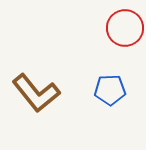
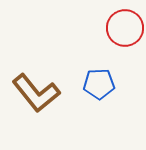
blue pentagon: moved 11 px left, 6 px up
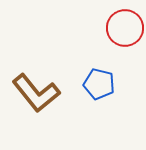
blue pentagon: rotated 16 degrees clockwise
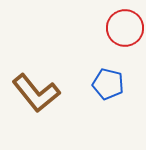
blue pentagon: moved 9 px right
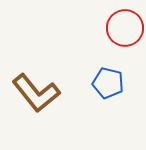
blue pentagon: moved 1 px up
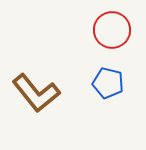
red circle: moved 13 px left, 2 px down
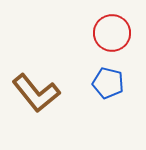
red circle: moved 3 px down
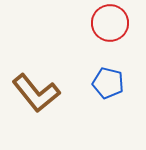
red circle: moved 2 px left, 10 px up
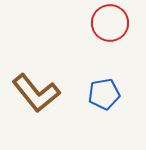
blue pentagon: moved 4 px left, 11 px down; rotated 24 degrees counterclockwise
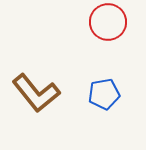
red circle: moved 2 px left, 1 px up
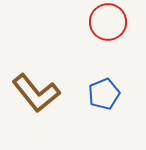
blue pentagon: rotated 12 degrees counterclockwise
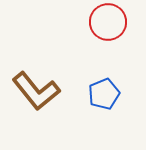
brown L-shape: moved 2 px up
